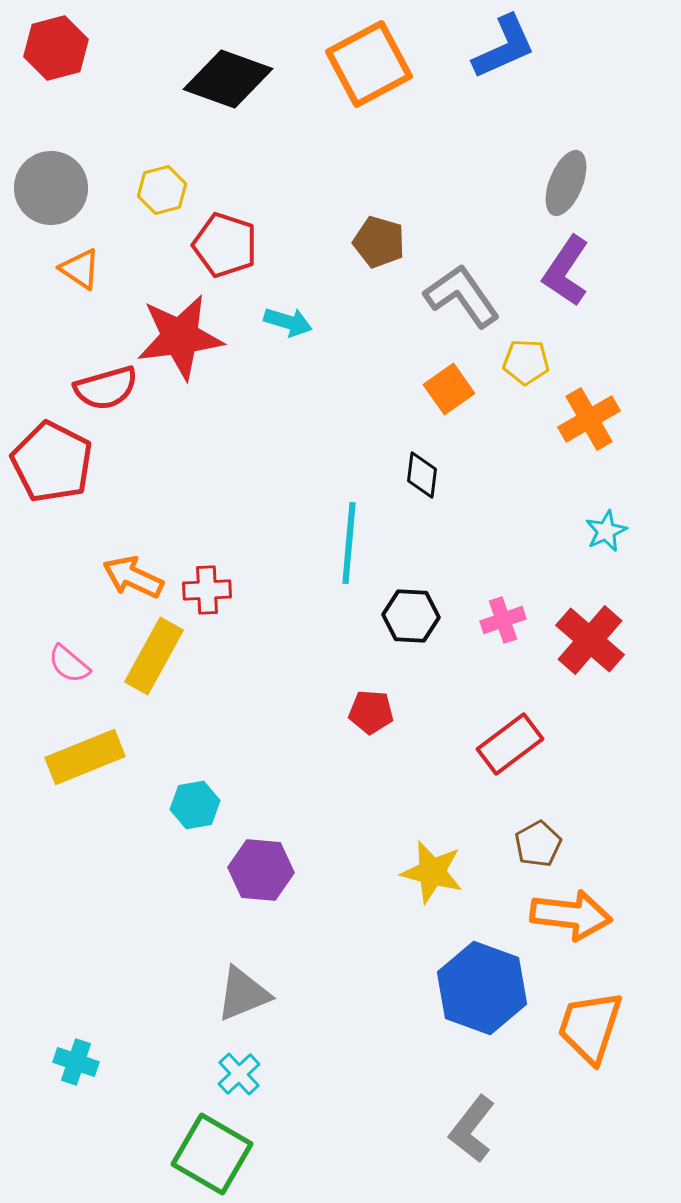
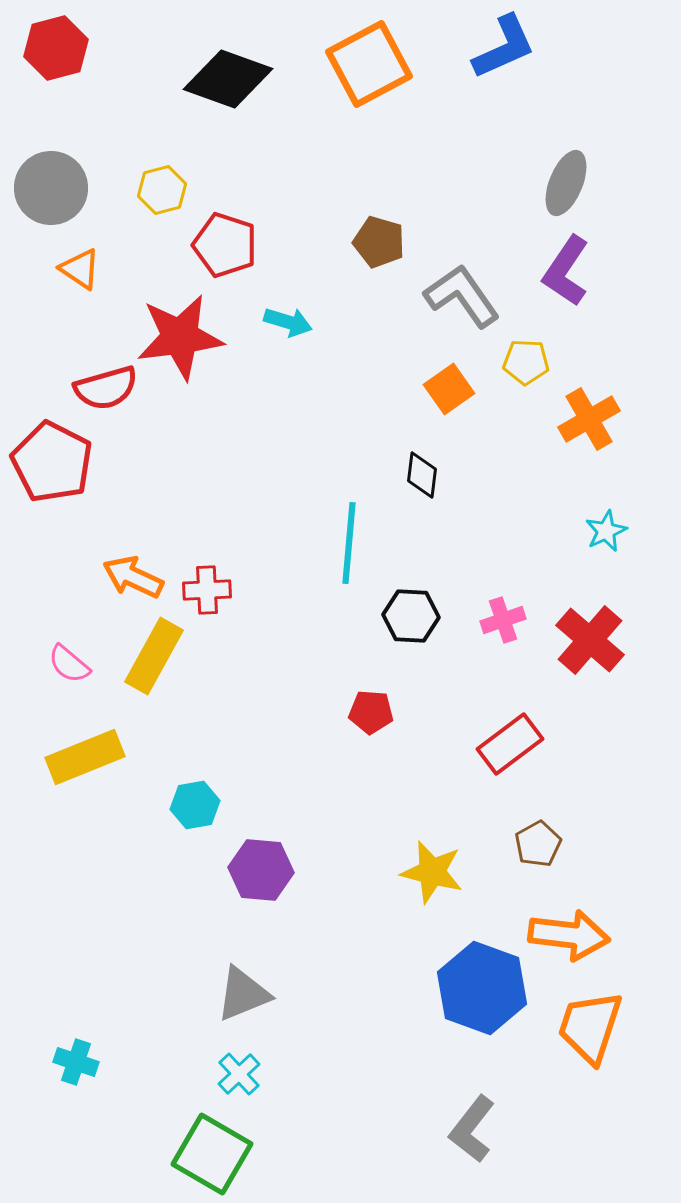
orange arrow at (571, 915): moved 2 px left, 20 px down
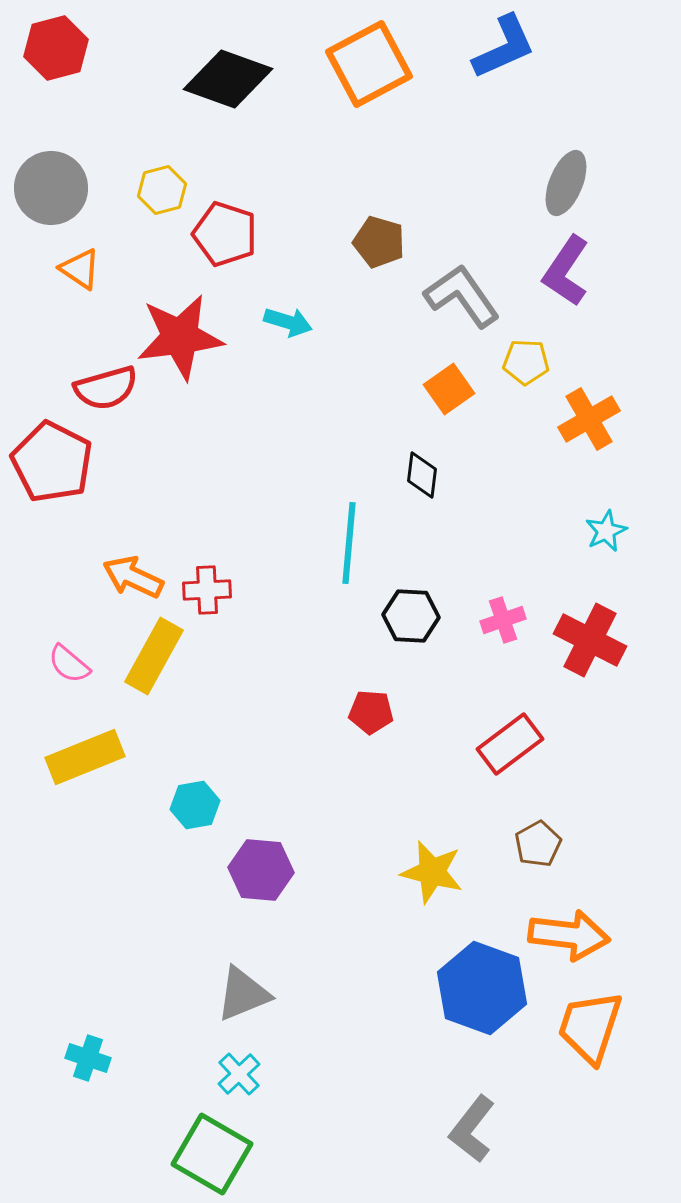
red pentagon at (225, 245): moved 11 px up
red cross at (590, 640): rotated 14 degrees counterclockwise
cyan cross at (76, 1062): moved 12 px right, 4 px up
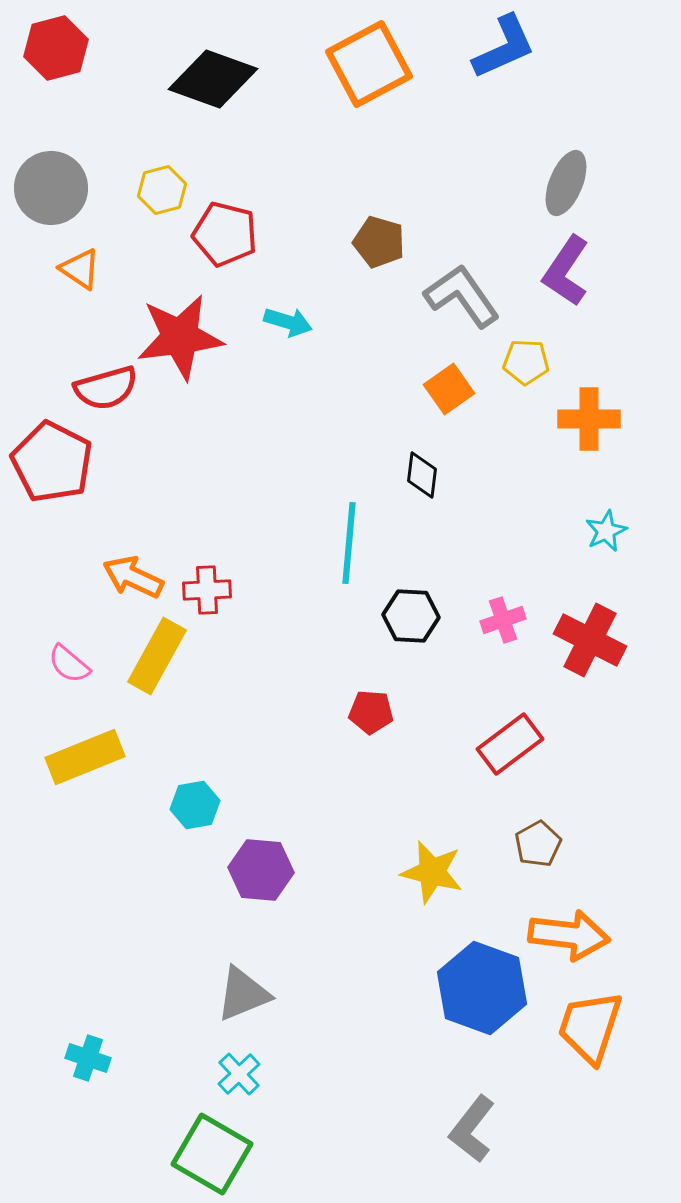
black diamond at (228, 79): moved 15 px left
red pentagon at (225, 234): rotated 4 degrees counterclockwise
orange cross at (589, 419): rotated 30 degrees clockwise
yellow rectangle at (154, 656): moved 3 px right
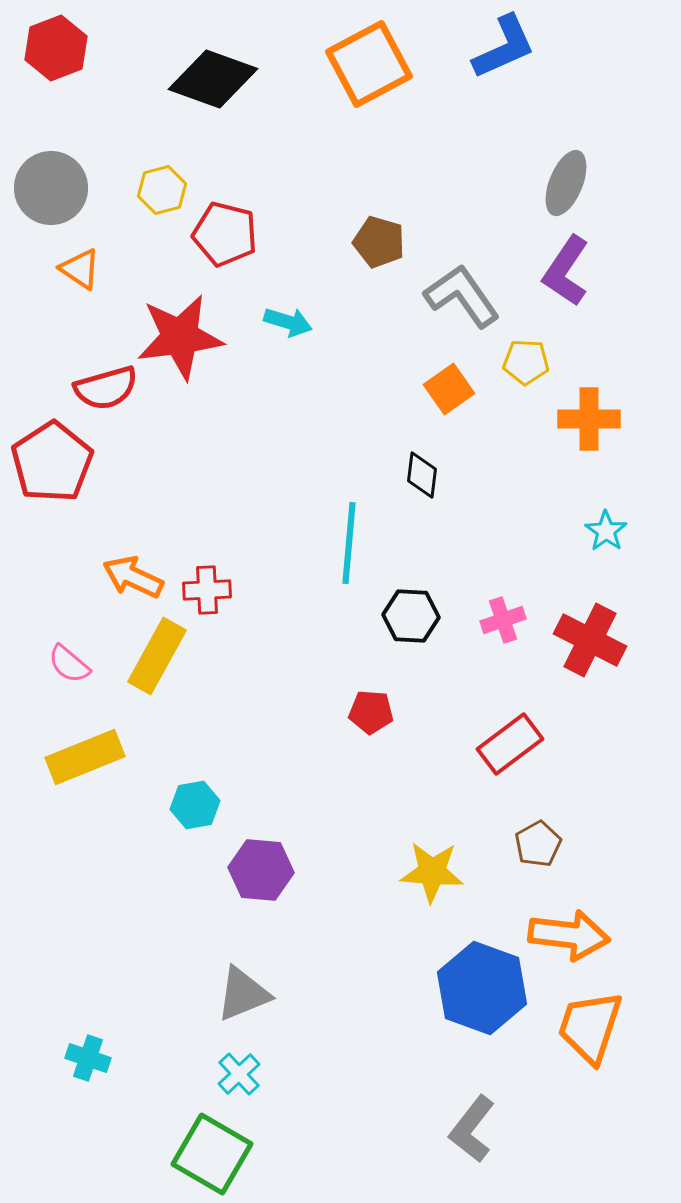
red hexagon at (56, 48): rotated 6 degrees counterclockwise
red pentagon at (52, 462): rotated 12 degrees clockwise
cyan star at (606, 531): rotated 12 degrees counterclockwise
yellow star at (432, 872): rotated 10 degrees counterclockwise
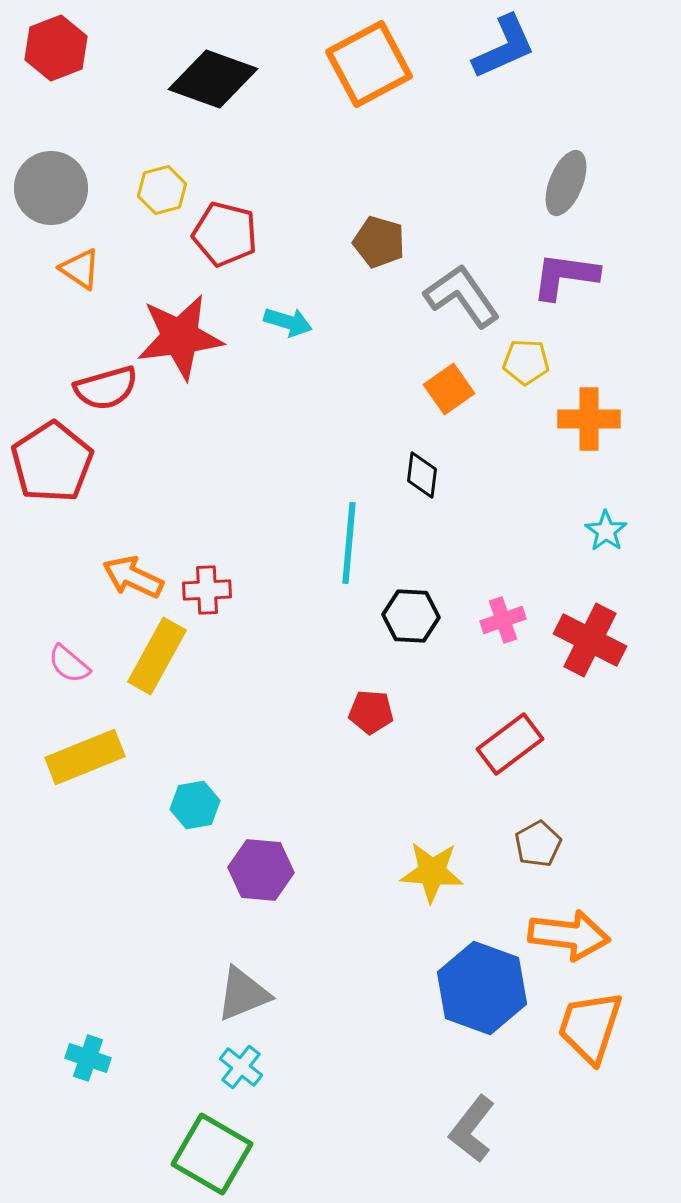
purple L-shape at (566, 271): moved 1 px left, 5 px down; rotated 64 degrees clockwise
cyan cross at (239, 1074): moved 2 px right, 7 px up; rotated 9 degrees counterclockwise
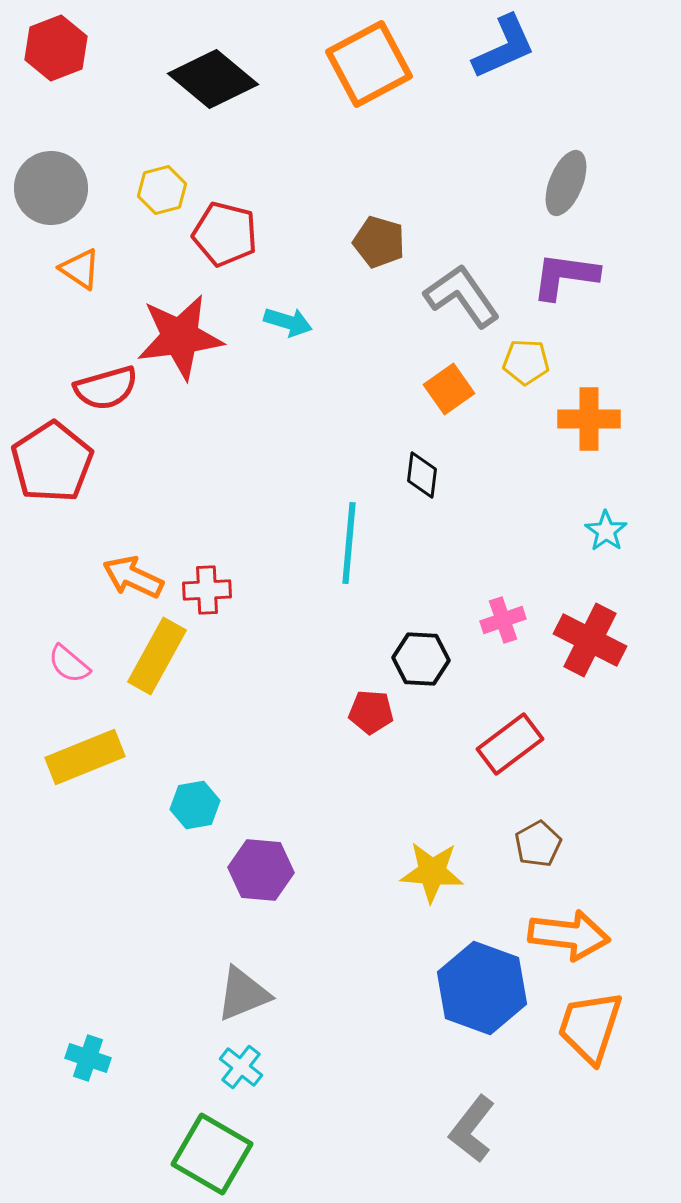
black diamond at (213, 79): rotated 20 degrees clockwise
black hexagon at (411, 616): moved 10 px right, 43 px down
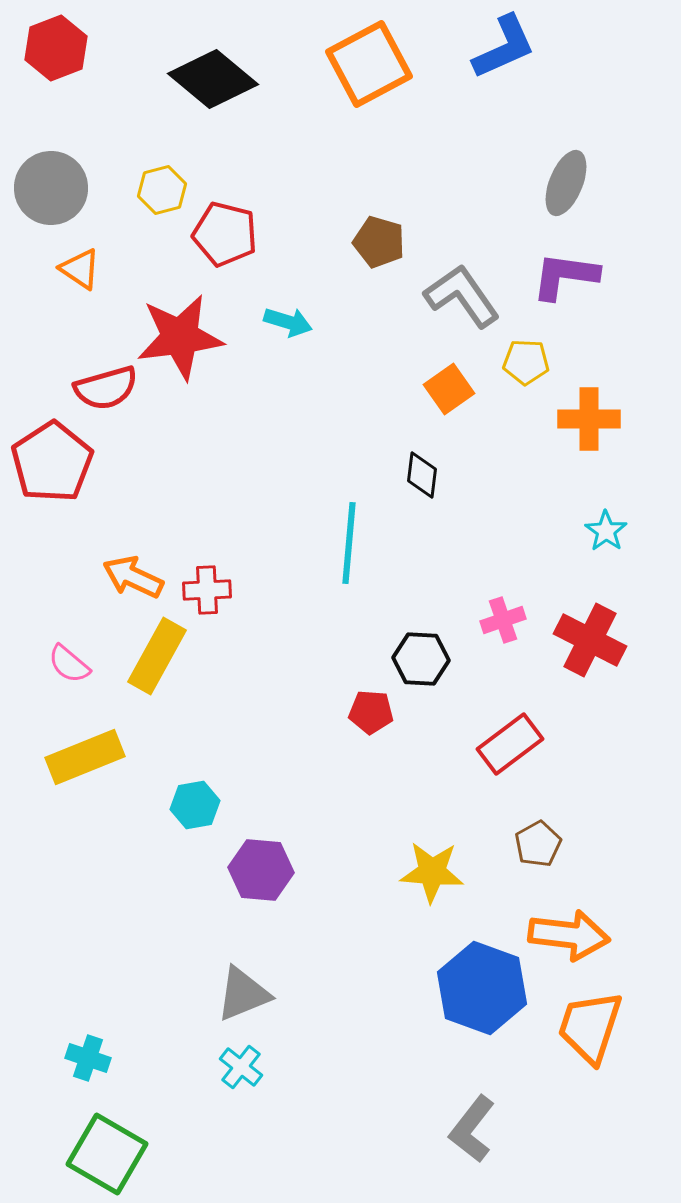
green square at (212, 1154): moved 105 px left
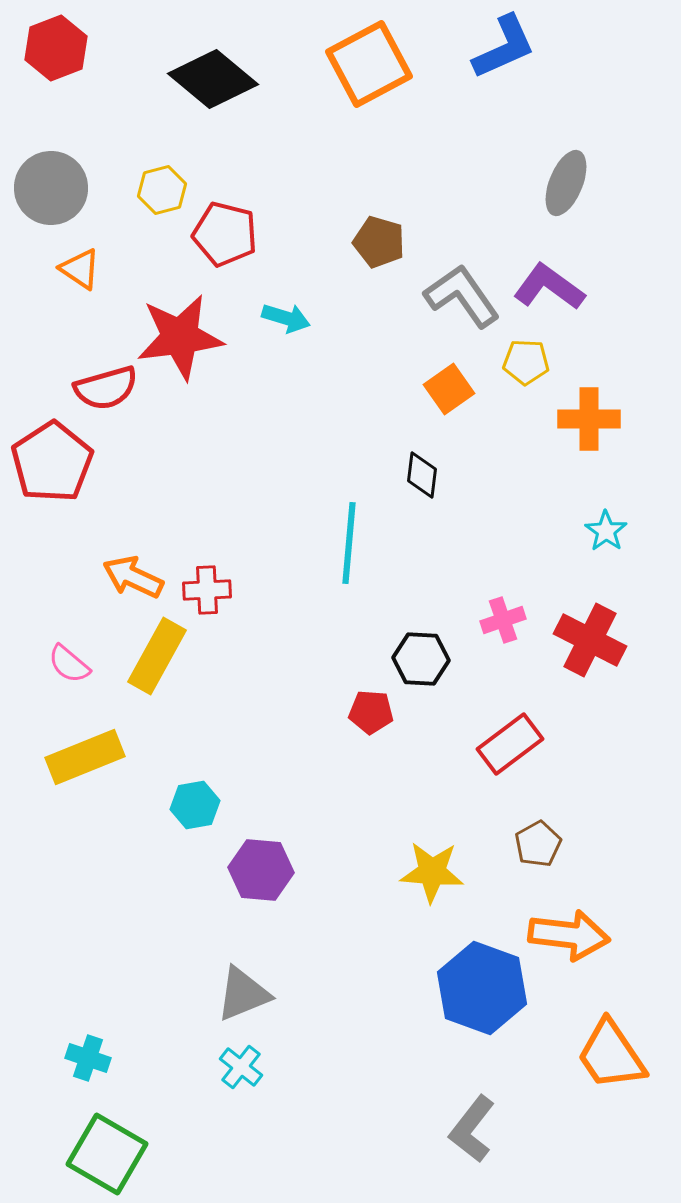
purple L-shape at (565, 276): moved 16 px left, 11 px down; rotated 28 degrees clockwise
cyan arrow at (288, 322): moved 2 px left, 4 px up
orange trapezoid at (590, 1027): moved 21 px right, 28 px down; rotated 52 degrees counterclockwise
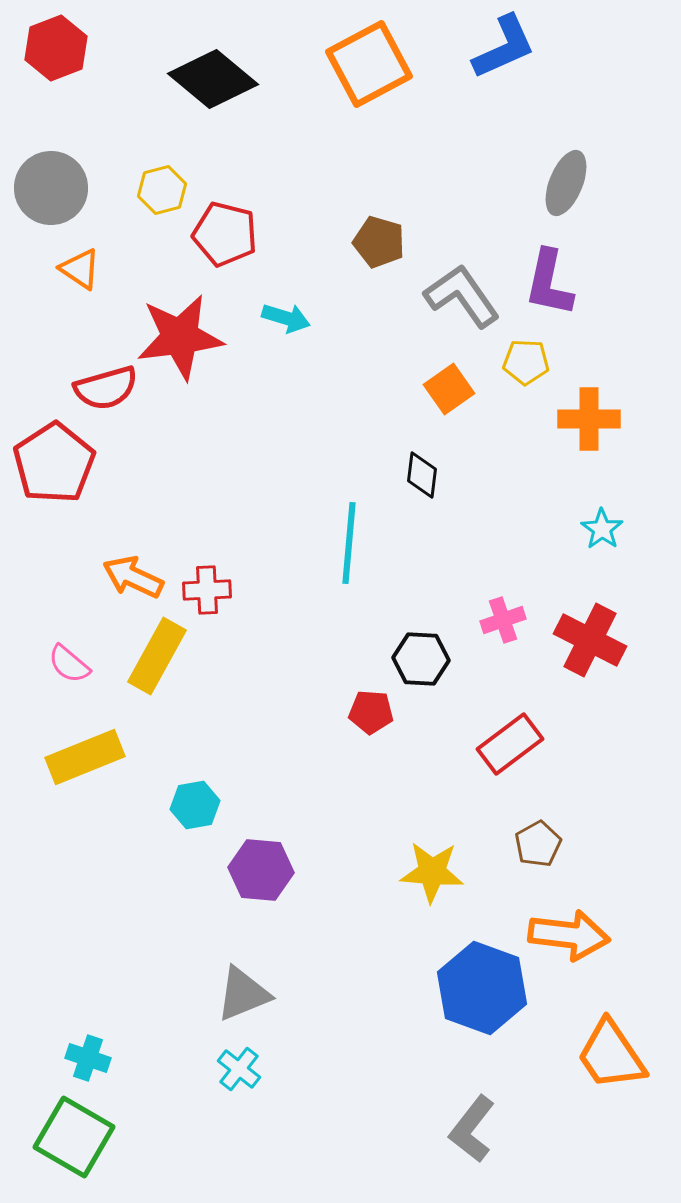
purple L-shape at (549, 287): moved 4 px up; rotated 114 degrees counterclockwise
red pentagon at (52, 462): moved 2 px right, 1 px down
cyan star at (606, 531): moved 4 px left, 2 px up
cyan cross at (241, 1067): moved 2 px left, 2 px down
green square at (107, 1154): moved 33 px left, 17 px up
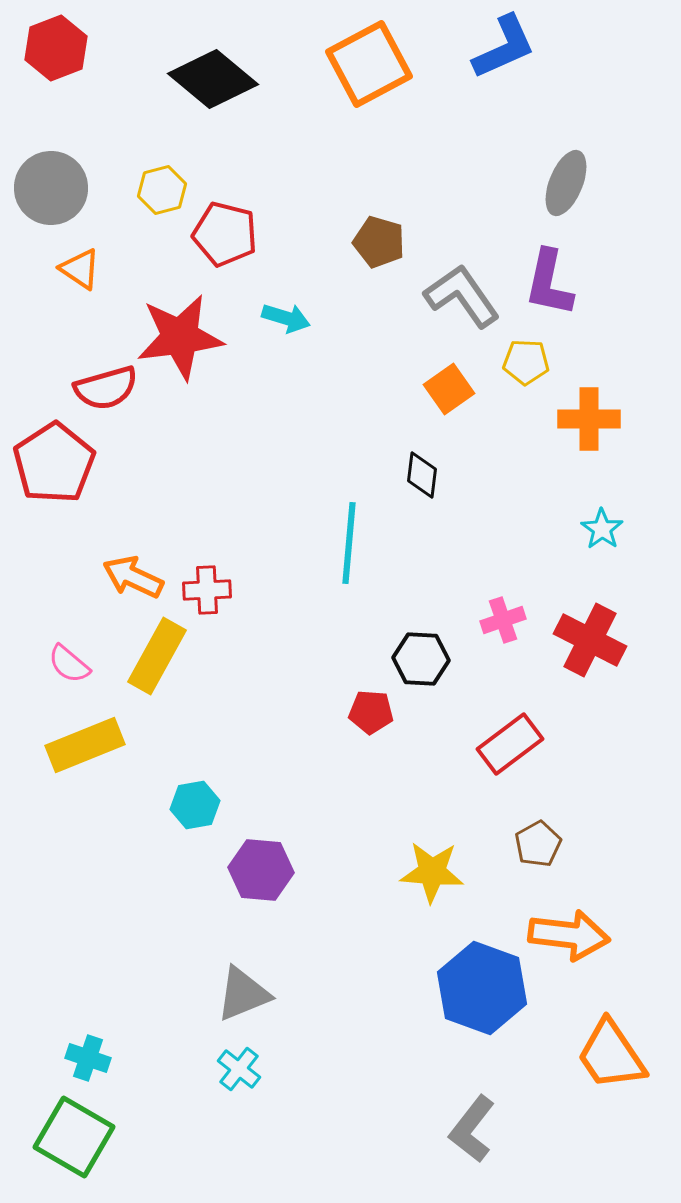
yellow rectangle at (85, 757): moved 12 px up
